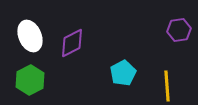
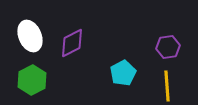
purple hexagon: moved 11 px left, 17 px down
green hexagon: moved 2 px right
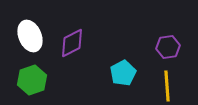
green hexagon: rotated 8 degrees clockwise
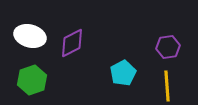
white ellipse: rotated 52 degrees counterclockwise
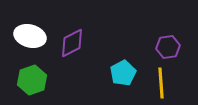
yellow line: moved 6 px left, 3 px up
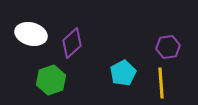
white ellipse: moved 1 px right, 2 px up
purple diamond: rotated 16 degrees counterclockwise
green hexagon: moved 19 px right
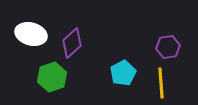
green hexagon: moved 1 px right, 3 px up
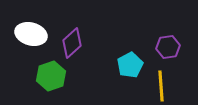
cyan pentagon: moved 7 px right, 8 px up
green hexagon: moved 1 px left, 1 px up
yellow line: moved 3 px down
